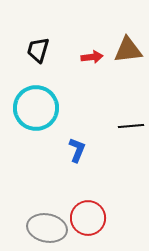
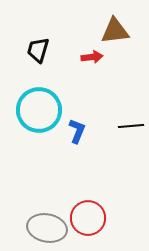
brown triangle: moved 13 px left, 19 px up
cyan circle: moved 3 px right, 2 px down
blue L-shape: moved 19 px up
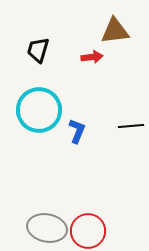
red circle: moved 13 px down
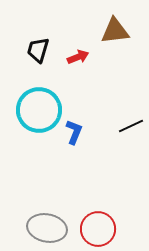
red arrow: moved 14 px left; rotated 15 degrees counterclockwise
black line: rotated 20 degrees counterclockwise
blue L-shape: moved 3 px left, 1 px down
red circle: moved 10 px right, 2 px up
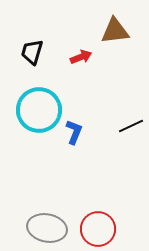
black trapezoid: moved 6 px left, 2 px down
red arrow: moved 3 px right
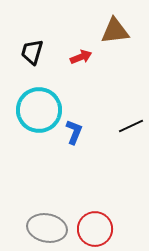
red circle: moved 3 px left
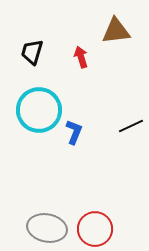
brown triangle: moved 1 px right
red arrow: rotated 85 degrees counterclockwise
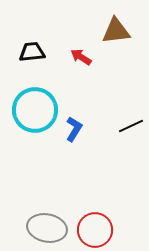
black trapezoid: rotated 68 degrees clockwise
red arrow: rotated 40 degrees counterclockwise
cyan circle: moved 4 px left
blue L-shape: moved 3 px up; rotated 10 degrees clockwise
red circle: moved 1 px down
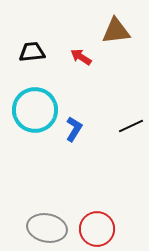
red circle: moved 2 px right, 1 px up
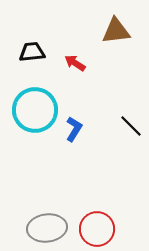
red arrow: moved 6 px left, 6 px down
black line: rotated 70 degrees clockwise
gray ellipse: rotated 18 degrees counterclockwise
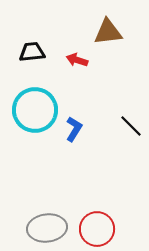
brown triangle: moved 8 px left, 1 px down
red arrow: moved 2 px right, 3 px up; rotated 15 degrees counterclockwise
